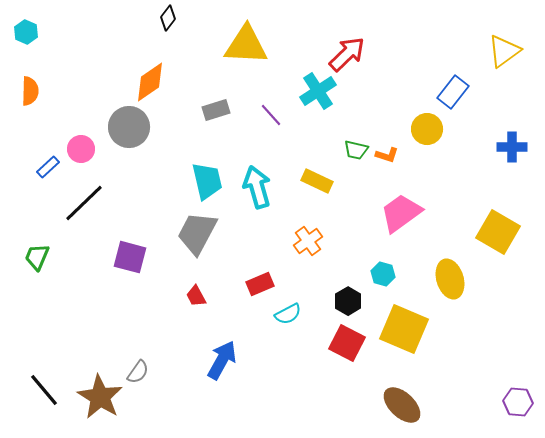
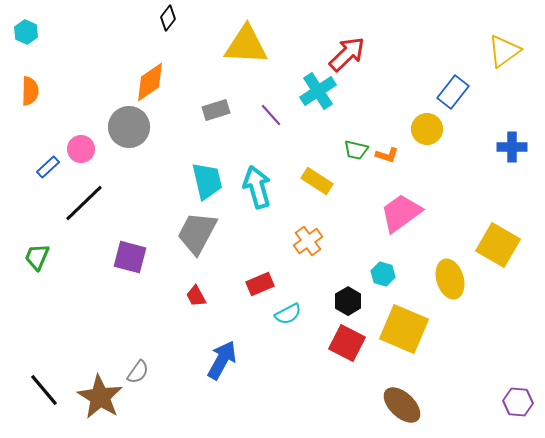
yellow rectangle at (317, 181): rotated 8 degrees clockwise
yellow square at (498, 232): moved 13 px down
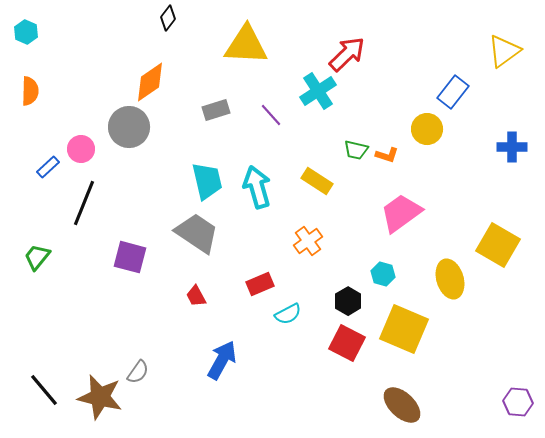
black line at (84, 203): rotated 24 degrees counterclockwise
gray trapezoid at (197, 233): rotated 96 degrees clockwise
green trapezoid at (37, 257): rotated 16 degrees clockwise
brown star at (100, 397): rotated 18 degrees counterclockwise
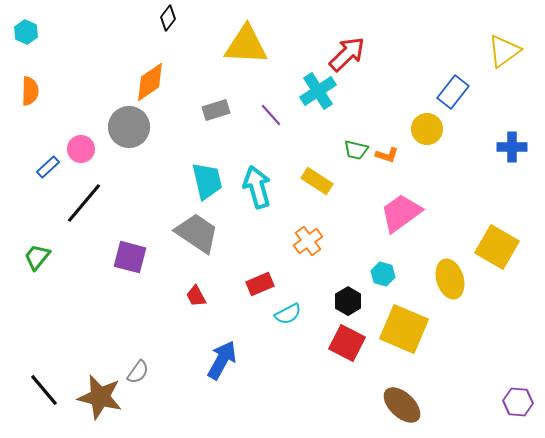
black line at (84, 203): rotated 18 degrees clockwise
yellow square at (498, 245): moved 1 px left, 2 px down
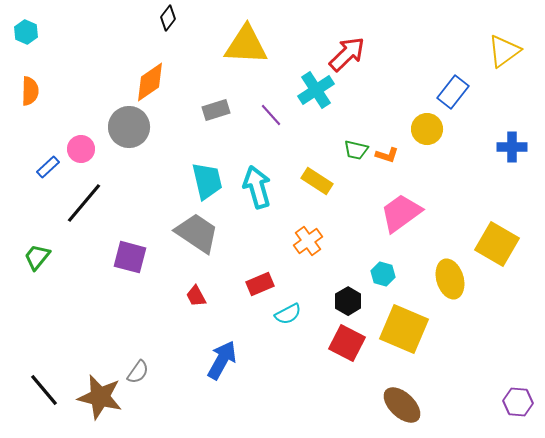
cyan cross at (318, 91): moved 2 px left, 1 px up
yellow square at (497, 247): moved 3 px up
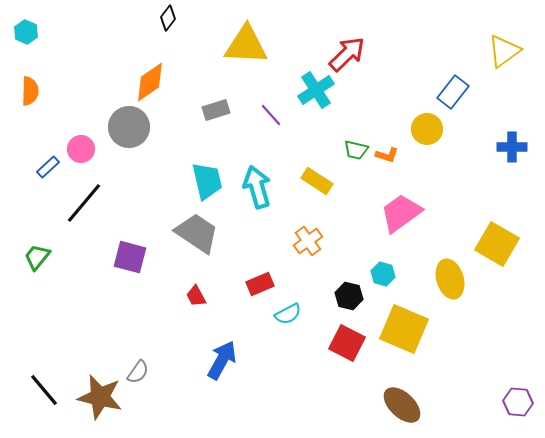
black hexagon at (348, 301): moved 1 px right, 5 px up; rotated 16 degrees counterclockwise
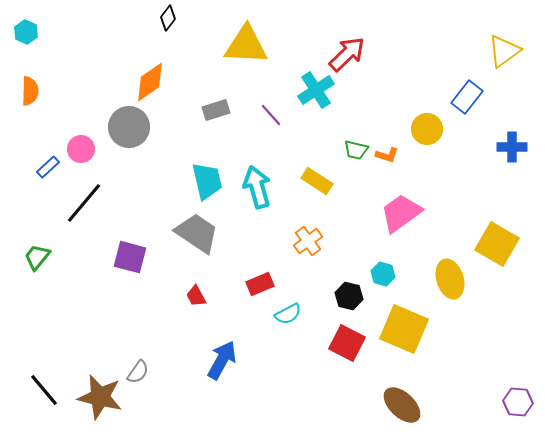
blue rectangle at (453, 92): moved 14 px right, 5 px down
